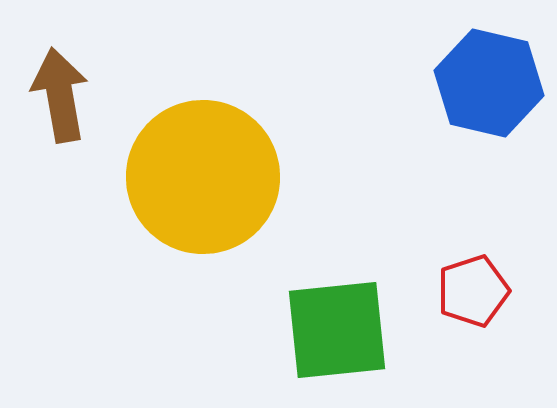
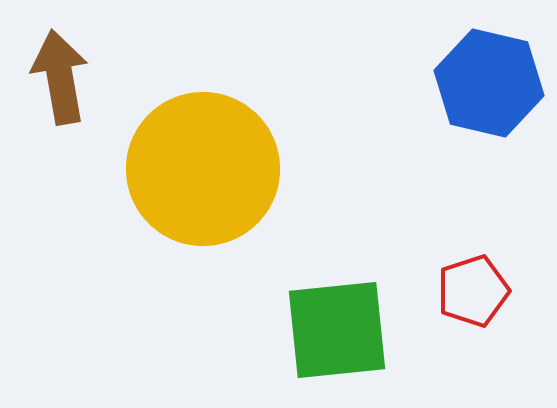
brown arrow: moved 18 px up
yellow circle: moved 8 px up
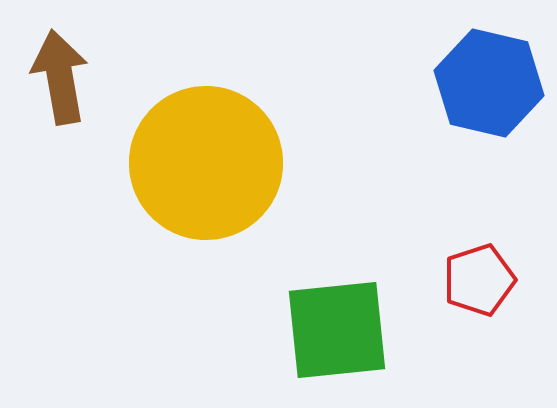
yellow circle: moved 3 px right, 6 px up
red pentagon: moved 6 px right, 11 px up
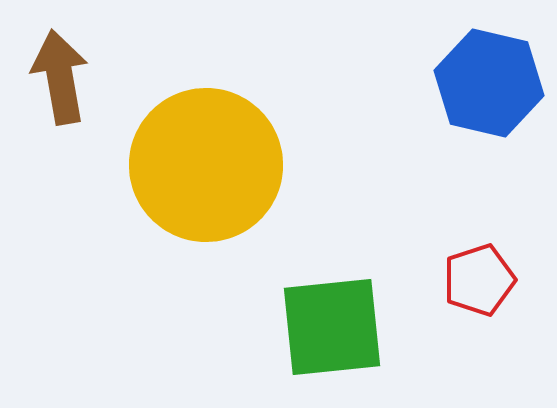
yellow circle: moved 2 px down
green square: moved 5 px left, 3 px up
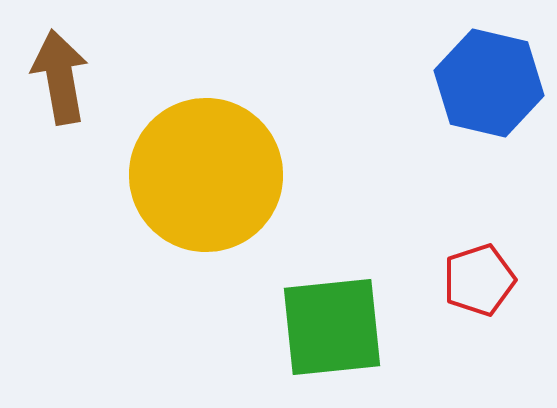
yellow circle: moved 10 px down
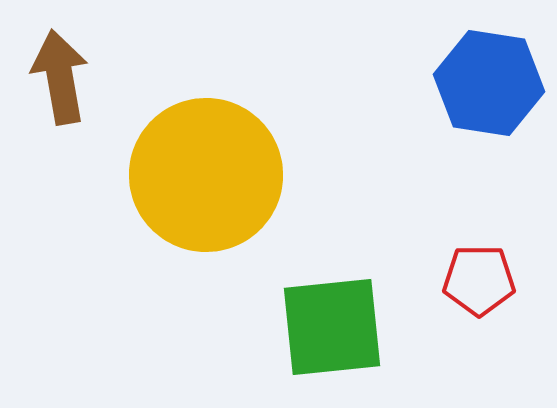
blue hexagon: rotated 4 degrees counterclockwise
red pentagon: rotated 18 degrees clockwise
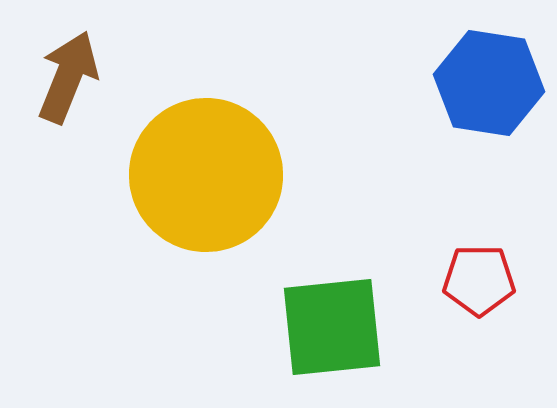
brown arrow: moved 8 px right; rotated 32 degrees clockwise
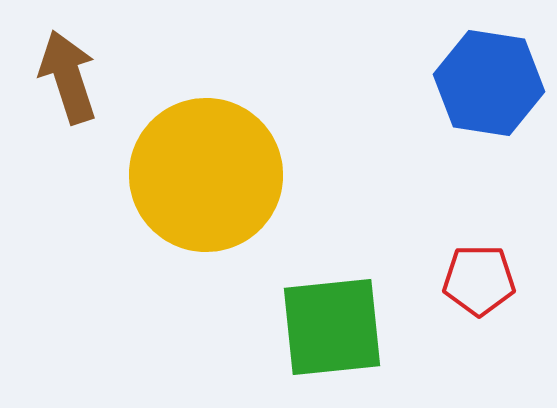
brown arrow: rotated 40 degrees counterclockwise
